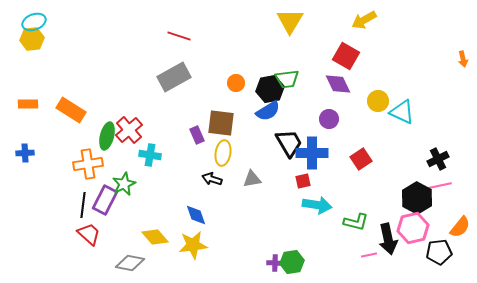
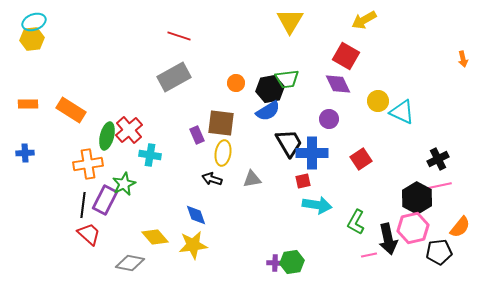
green L-shape at (356, 222): rotated 105 degrees clockwise
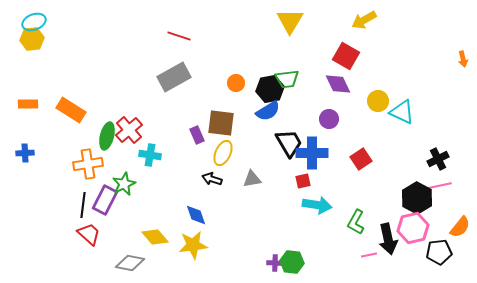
yellow ellipse at (223, 153): rotated 15 degrees clockwise
green hexagon at (292, 262): rotated 15 degrees clockwise
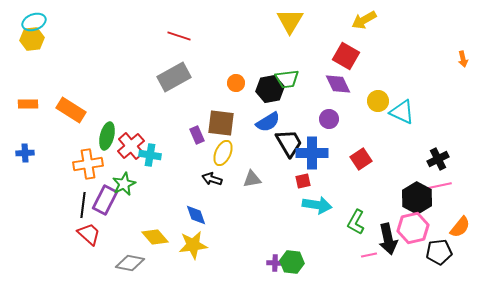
blue semicircle at (268, 111): moved 11 px down
red cross at (129, 130): moved 2 px right, 16 px down
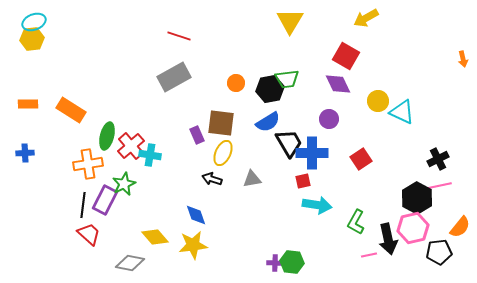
yellow arrow at (364, 20): moved 2 px right, 2 px up
